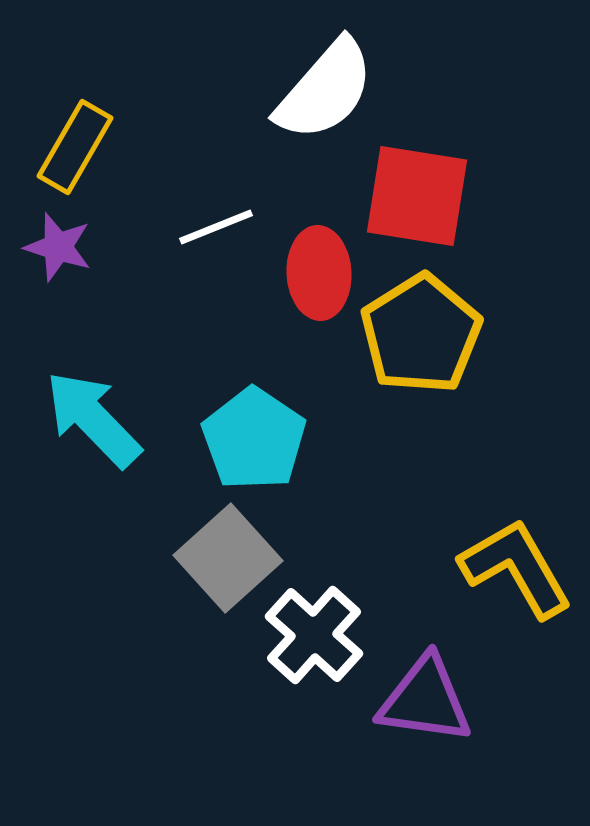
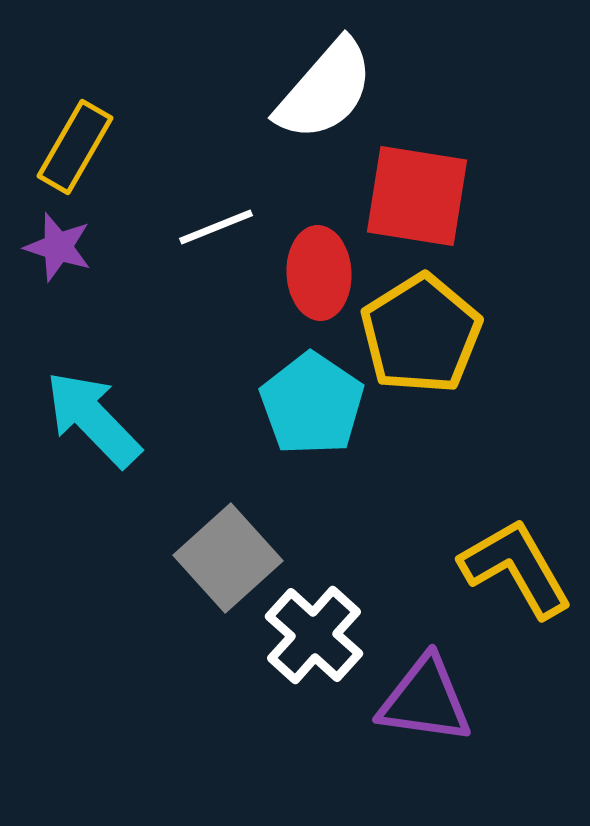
cyan pentagon: moved 58 px right, 35 px up
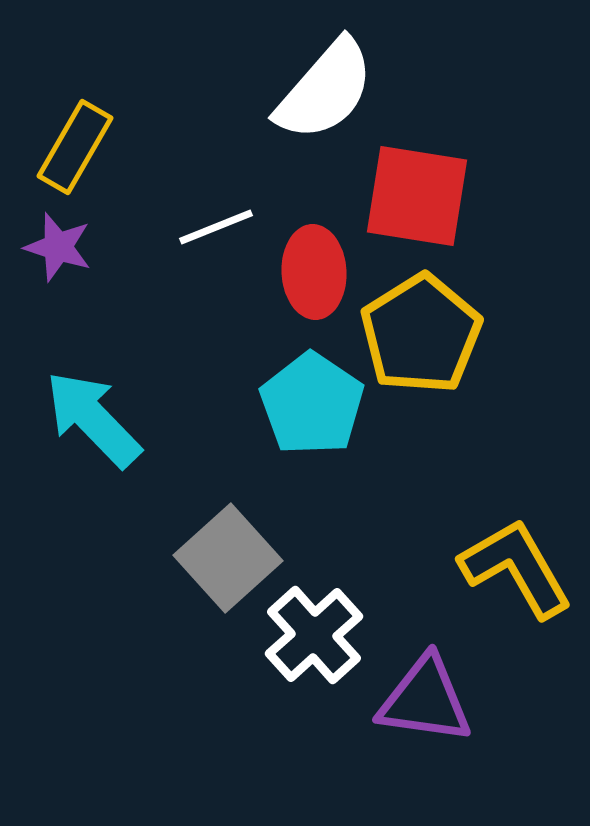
red ellipse: moved 5 px left, 1 px up
white cross: rotated 6 degrees clockwise
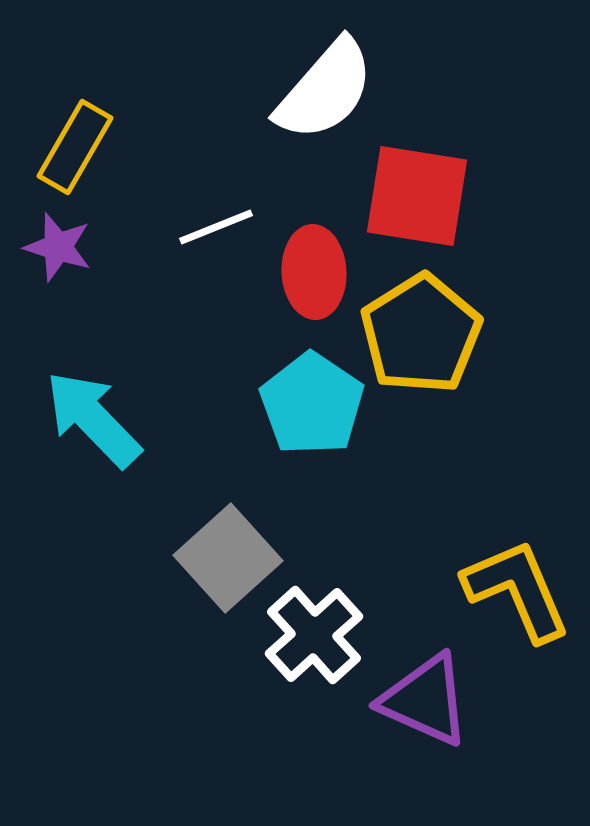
yellow L-shape: moved 1 px right, 22 px down; rotated 7 degrees clockwise
purple triangle: rotated 16 degrees clockwise
